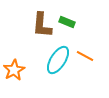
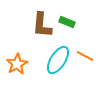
orange star: moved 3 px right, 6 px up
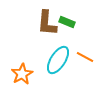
brown L-shape: moved 5 px right, 2 px up
orange line: moved 1 px down
orange star: moved 5 px right, 10 px down
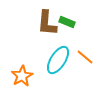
orange line: rotated 12 degrees clockwise
orange star: moved 2 px down
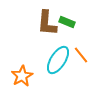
orange line: moved 4 px left, 2 px up; rotated 12 degrees clockwise
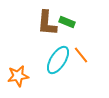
orange star: moved 4 px left; rotated 20 degrees clockwise
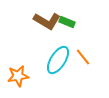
brown L-shape: moved 2 px up; rotated 64 degrees counterclockwise
orange line: moved 2 px right, 2 px down
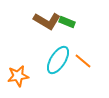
orange line: moved 4 px down; rotated 12 degrees counterclockwise
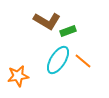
green rectangle: moved 1 px right, 9 px down; rotated 42 degrees counterclockwise
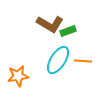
brown L-shape: moved 3 px right, 3 px down
orange line: rotated 36 degrees counterclockwise
